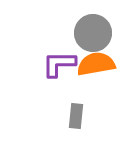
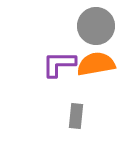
gray circle: moved 3 px right, 7 px up
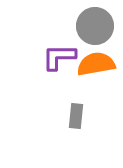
gray circle: moved 1 px left
purple L-shape: moved 7 px up
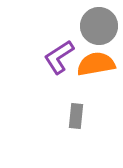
gray circle: moved 4 px right
purple L-shape: rotated 33 degrees counterclockwise
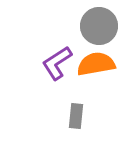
purple L-shape: moved 2 px left, 6 px down
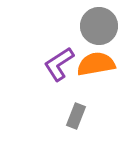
purple L-shape: moved 2 px right, 1 px down
gray rectangle: rotated 15 degrees clockwise
